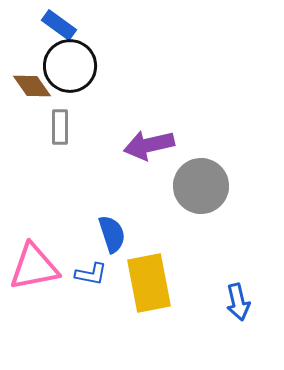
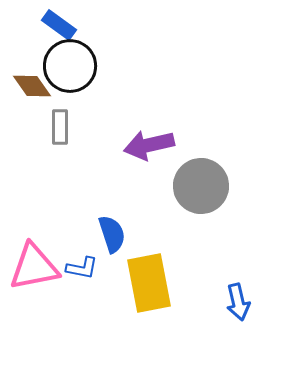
blue L-shape: moved 9 px left, 6 px up
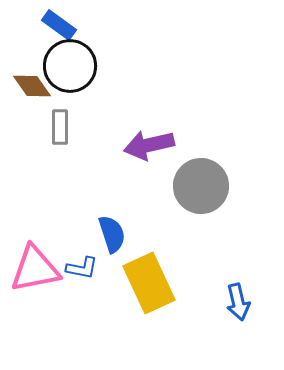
pink triangle: moved 1 px right, 2 px down
yellow rectangle: rotated 14 degrees counterclockwise
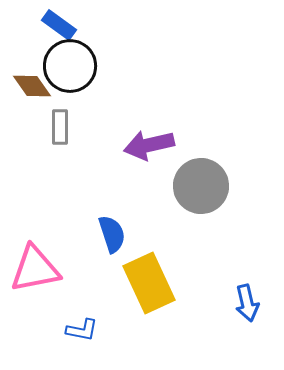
blue L-shape: moved 62 px down
blue arrow: moved 9 px right, 1 px down
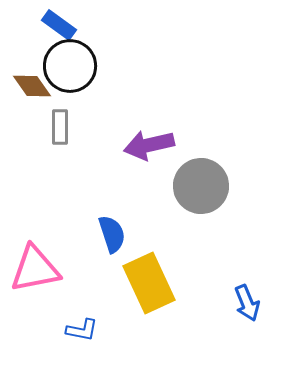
blue arrow: rotated 9 degrees counterclockwise
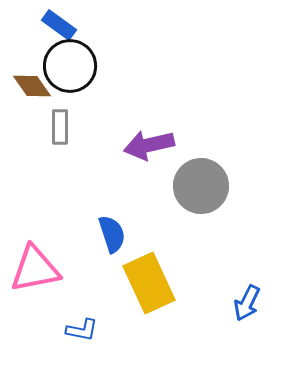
blue arrow: rotated 48 degrees clockwise
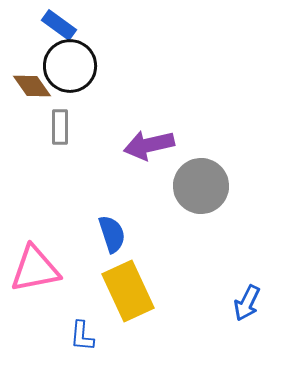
yellow rectangle: moved 21 px left, 8 px down
blue L-shape: moved 6 px down; rotated 84 degrees clockwise
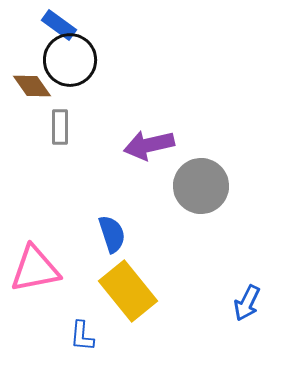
black circle: moved 6 px up
yellow rectangle: rotated 14 degrees counterclockwise
